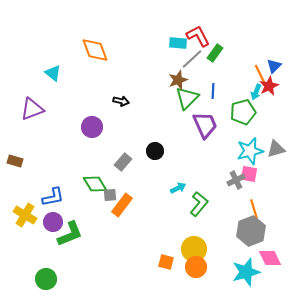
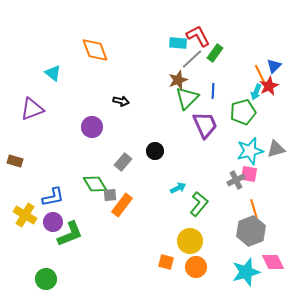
yellow circle at (194, 249): moved 4 px left, 8 px up
pink diamond at (270, 258): moved 3 px right, 4 px down
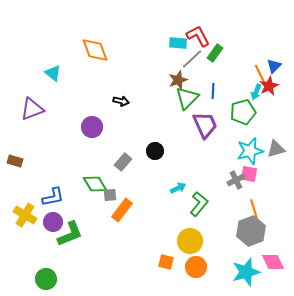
orange rectangle at (122, 205): moved 5 px down
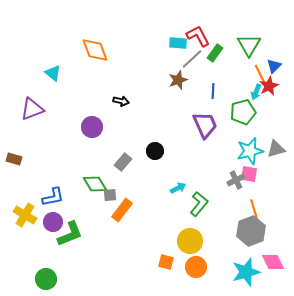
green triangle at (187, 98): moved 62 px right, 53 px up; rotated 15 degrees counterclockwise
brown rectangle at (15, 161): moved 1 px left, 2 px up
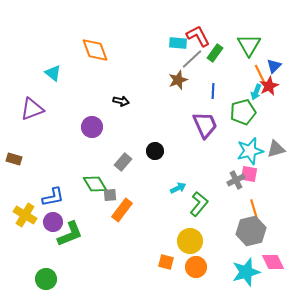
gray hexagon at (251, 231): rotated 8 degrees clockwise
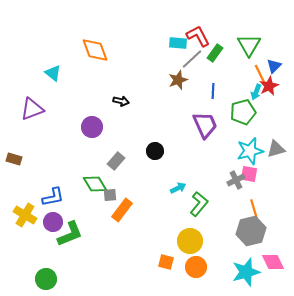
gray rectangle at (123, 162): moved 7 px left, 1 px up
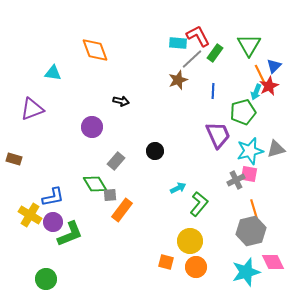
cyan triangle at (53, 73): rotated 30 degrees counterclockwise
purple trapezoid at (205, 125): moved 13 px right, 10 px down
yellow cross at (25, 215): moved 5 px right
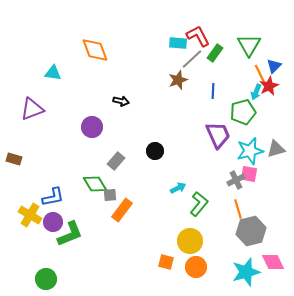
orange line at (254, 209): moved 16 px left
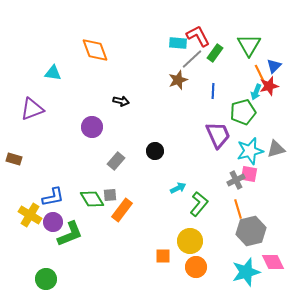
red star at (269, 86): rotated 12 degrees clockwise
green diamond at (95, 184): moved 3 px left, 15 px down
orange square at (166, 262): moved 3 px left, 6 px up; rotated 14 degrees counterclockwise
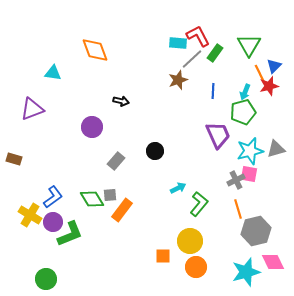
cyan arrow at (256, 92): moved 11 px left
blue L-shape at (53, 197): rotated 25 degrees counterclockwise
gray hexagon at (251, 231): moved 5 px right
